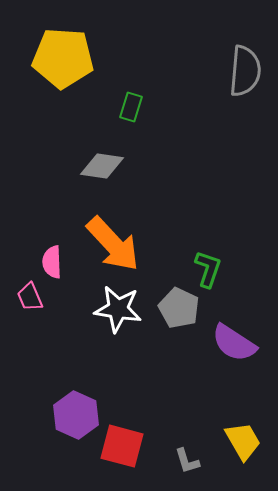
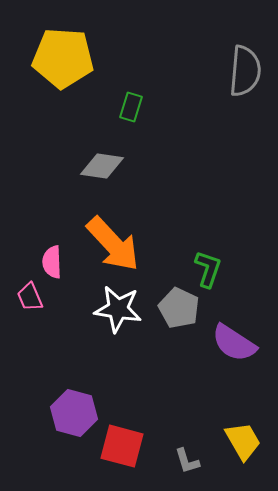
purple hexagon: moved 2 px left, 2 px up; rotated 9 degrees counterclockwise
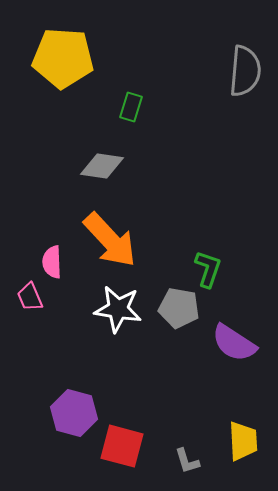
orange arrow: moved 3 px left, 4 px up
gray pentagon: rotated 15 degrees counterclockwise
yellow trapezoid: rotated 27 degrees clockwise
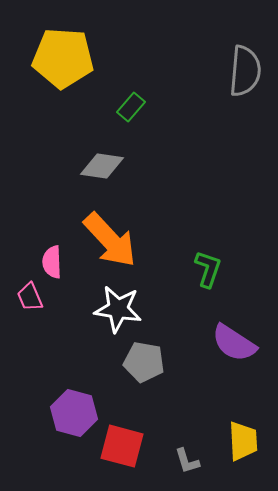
green rectangle: rotated 24 degrees clockwise
gray pentagon: moved 35 px left, 54 px down
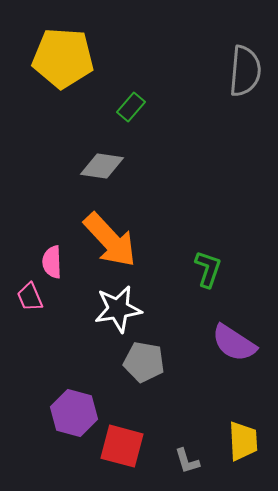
white star: rotated 18 degrees counterclockwise
